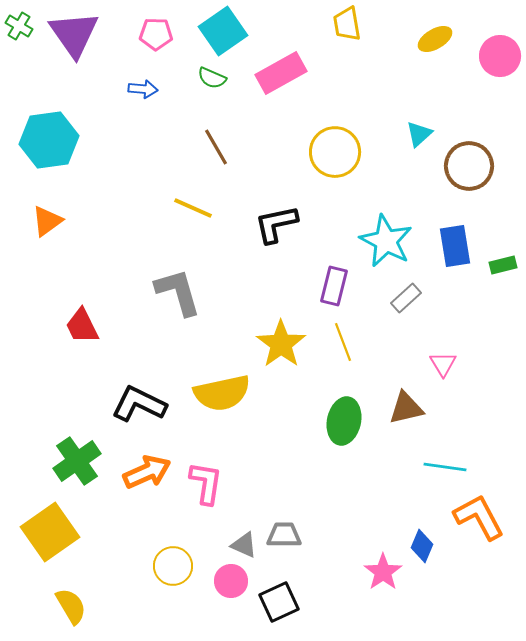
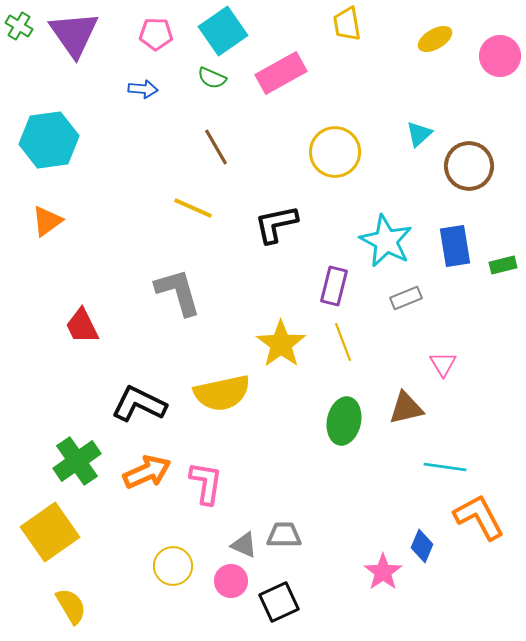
gray rectangle at (406, 298): rotated 20 degrees clockwise
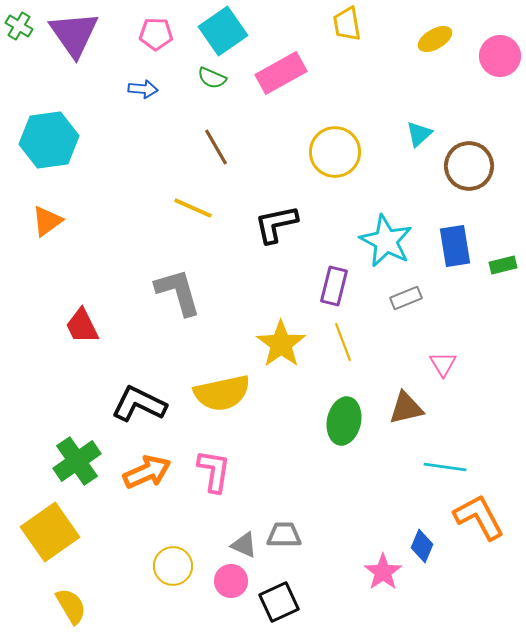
pink L-shape at (206, 483): moved 8 px right, 12 px up
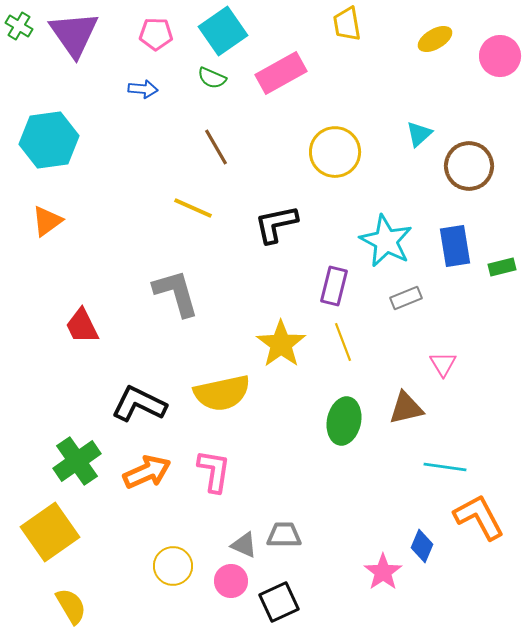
green rectangle at (503, 265): moved 1 px left, 2 px down
gray L-shape at (178, 292): moved 2 px left, 1 px down
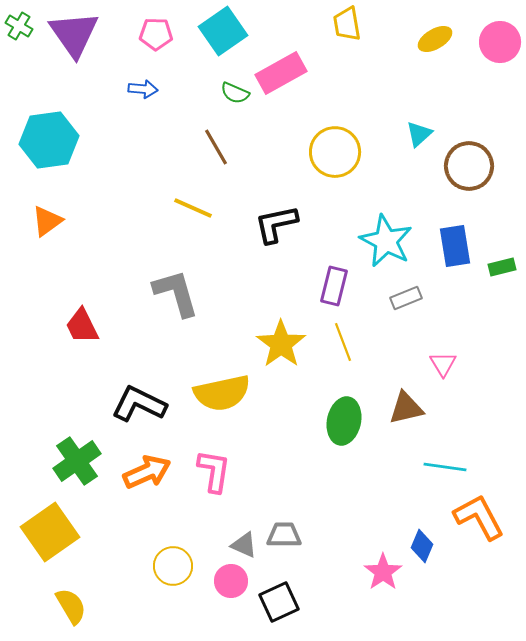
pink circle at (500, 56): moved 14 px up
green semicircle at (212, 78): moved 23 px right, 15 px down
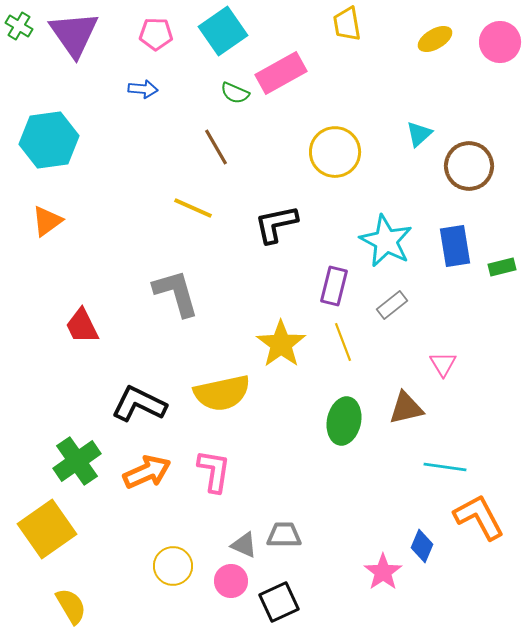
gray rectangle at (406, 298): moved 14 px left, 7 px down; rotated 16 degrees counterclockwise
yellow square at (50, 532): moved 3 px left, 3 px up
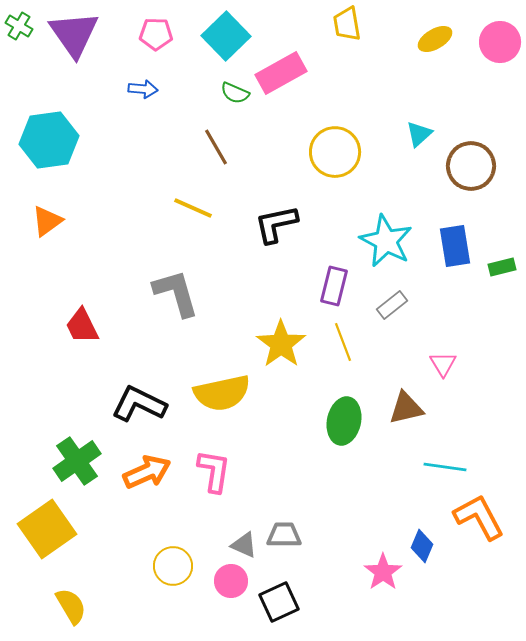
cyan square at (223, 31): moved 3 px right, 5 px down; rotated 9 degrees counterclockwise
brown circle at (469, 166): moved 2 px right
